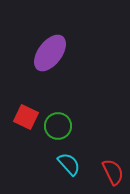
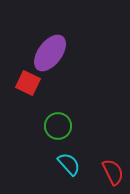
red square: moved 2 px right, 34 px up
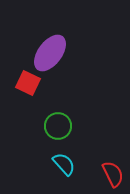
cyan semicircle: moved 5 px left
red semicircle: moved 2 px down
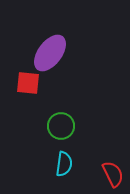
red square: rotated 20 degrees counterclockwise
green circle: moved 3 px right
cyan semicircle: rotated 50 degrees clockwise
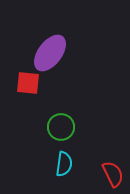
green circle: moved 1 px down
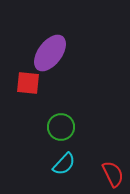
cyan semicircle: rotated 35 degrees clockwise
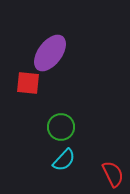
cyan semicircle: moved 4 px up
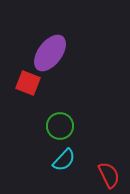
red square: rotated 15 degrees clockwise
green circle: moved 1 px left, 1 px up
red semicircle: moved 4 px left, 1 px down
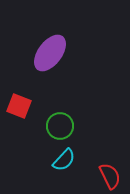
red square: moved 9 px left, 23 px down
red semicircle: moved 1 px right, 1 px down
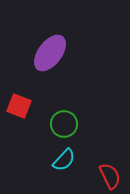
green circle: moved 4 px right, 2 px up
